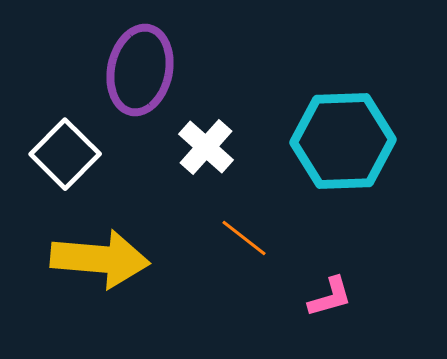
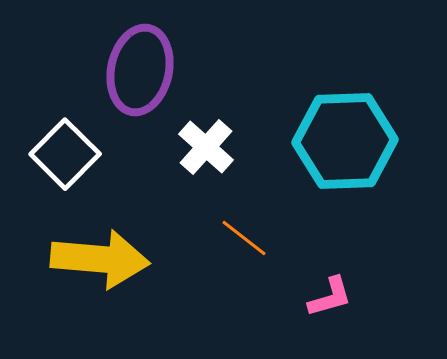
cyan hexagon: moved 2 px right
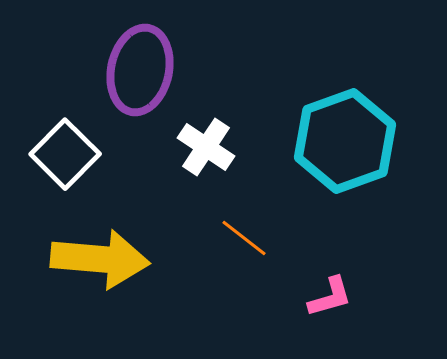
cyan hexagon: rotated 18 degrees counterclockwise
white cross: rotated 8 degrees counterclockwise
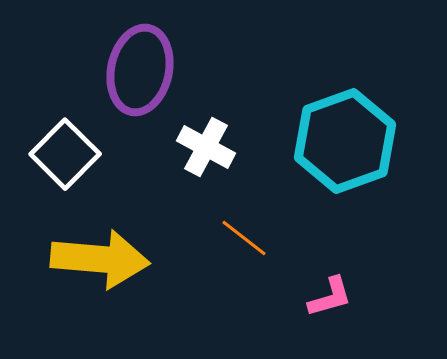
white cross: rotated 6 degrees counterclockwise
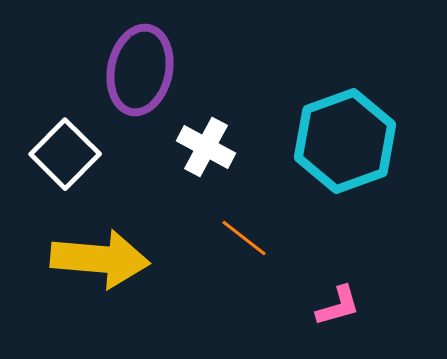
pink L-shape: moved 8 px right, 9 px down
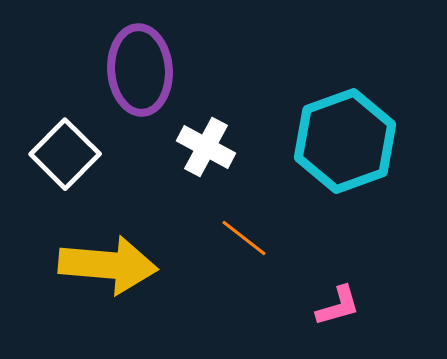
purple ellipse: rotated 16 degrees counterclockwise
yellow arrow: moved 8 px right, 6 px down
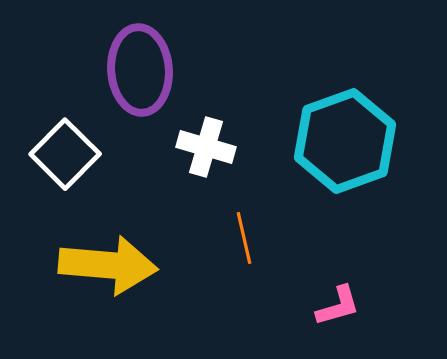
white cross: rotated 12 degrees counterclockwise
orange line: rotated 39 degrees clockwise
